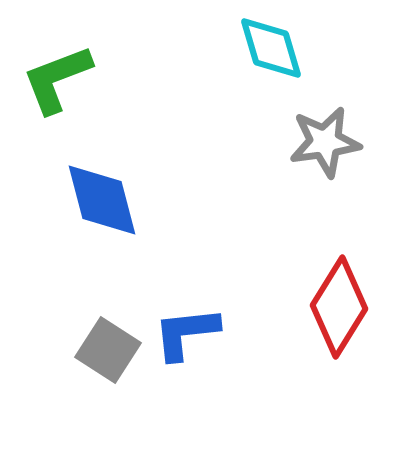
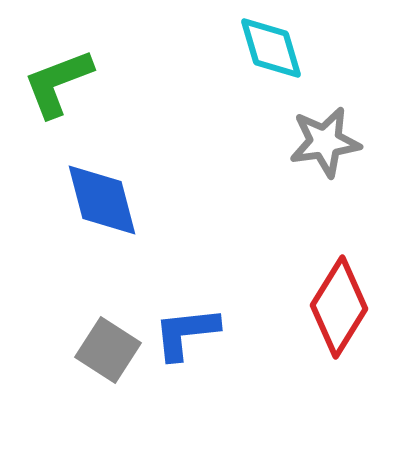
green L-shape: moved 1 px right, 4 px down
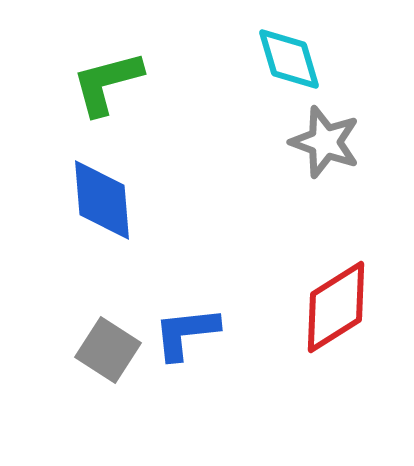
cyan diamond: moved 18 px right, 11 px down
green L-shape: moved 49 px right; rotated 6 degrees clockwise
gray star: rotated 28 degrees clockwise
blue diamond: rotated 10 degrees clockwise
red diamond: moved 3 px left; rotated 26 degrees clockwise
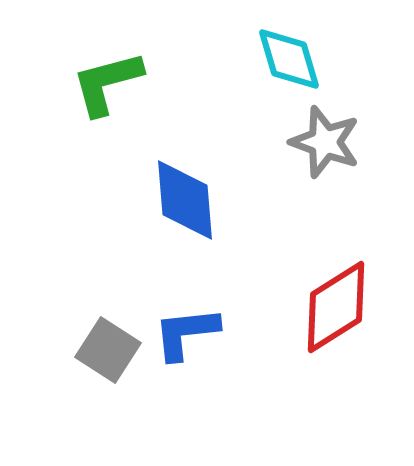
blue diamond: moved 83 px right
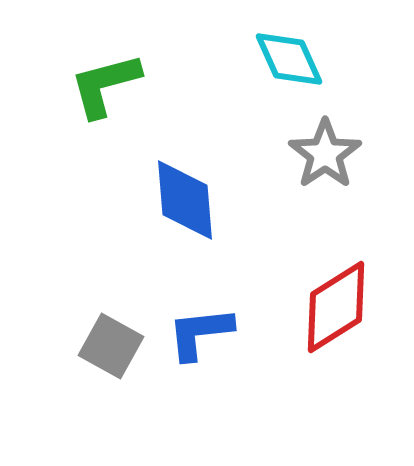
cyan diamond: rotated 8 degrees counterclockwise
green L-shape: moved 2 px left, 2 px down
gray star: moved 12 px down; rotated 18 degrees clockwise
blue L-shape: moved 14 px right
gray square: moved 3 px right, 4 px up; rotated 4 degrees counterclockwise
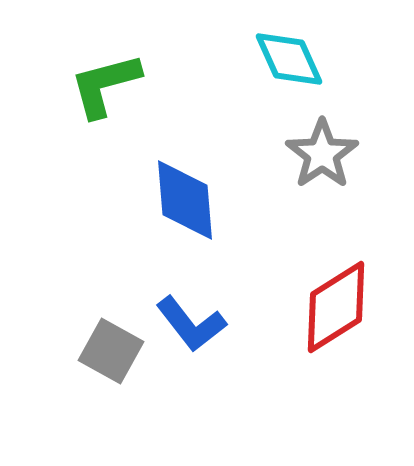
gray star: moved 3 px left
blue L-shape: moved 9 px left, 9 px up; rotated 122 degrees counterclockwise
gray square: moved 5 px down
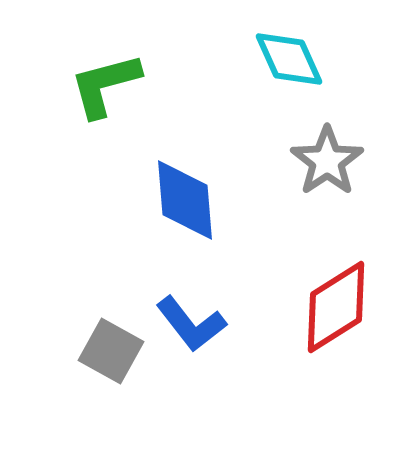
gray star: moved 5 px right, 7 px down
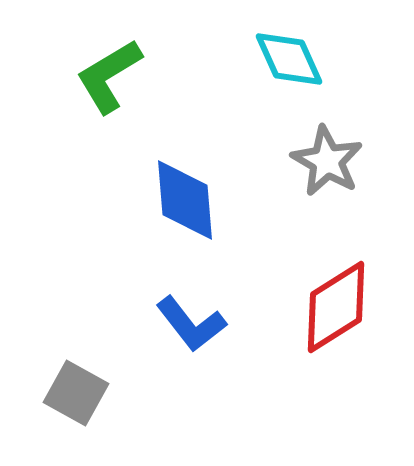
green L-shape: moved 4 px right, 9 px up; rotated 16 degrees counterclockwise
gray star: rotated 8 degrees counterclockwise
gray square: moved 35 px left, 42 px down
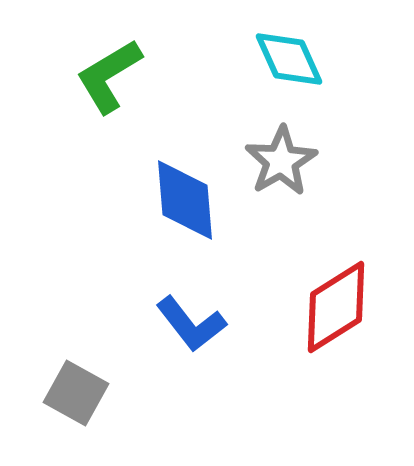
gray star: moved 46 px left; rotated 12 degrees clockwise
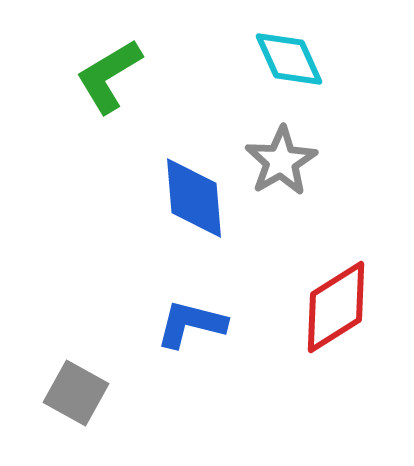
blue diamond: moved 9 px right, 2 px up
blue L-shape: rotated 142 degrees clockwise
